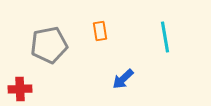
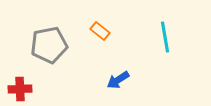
orange rectangle: rotated 42 degrees counterclockwise
blue arrow: moved 5 px left, 1 px down; rotated 10 degrees clockwise
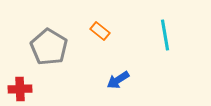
cyan line: moved 2 px up
gray pentagon: moved 2 px down; rotated 30 degrees counterclockwise
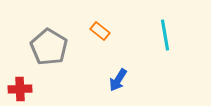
blue arrow: rotated 25 degrees counterclockwise
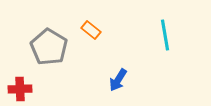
orange rectangle: moved 9 px left, 1 px up
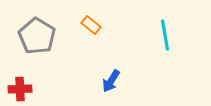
orange rectangle: moved 5 px up
gray pentagon: moved 12 px left, 11 px up
blue arrow: moved 7 px left, 1 px down
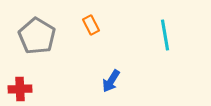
orange rectangle: rotated 24 degrees clockwise
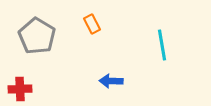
orange rectangle: moved 1 px right, 1 px up
cyan line: moved 3 px left, 10 px down
blue arrow: rotated 60 degrees clockwise
